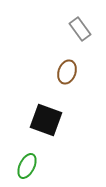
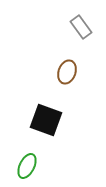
gray rectangle: moved 1 px right, 2 px up
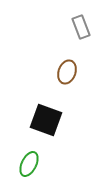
gray rectangle: rotated 15 degrees clockwise
green ellipse: moved 2 px right, 2 px up
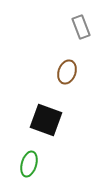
green ellipse: rotated 10 degrees counterclockwise
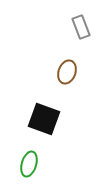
black square: moved 2 px left, 1 px up
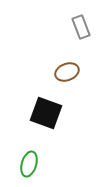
brown ellipse: rotated 50 degrees clockwise
black square: moved 2 px right, 6 px up
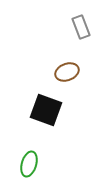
black square: moved 3 px up
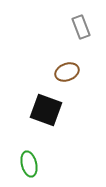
green ellipse: rotated 30 degrees counterclockwise
